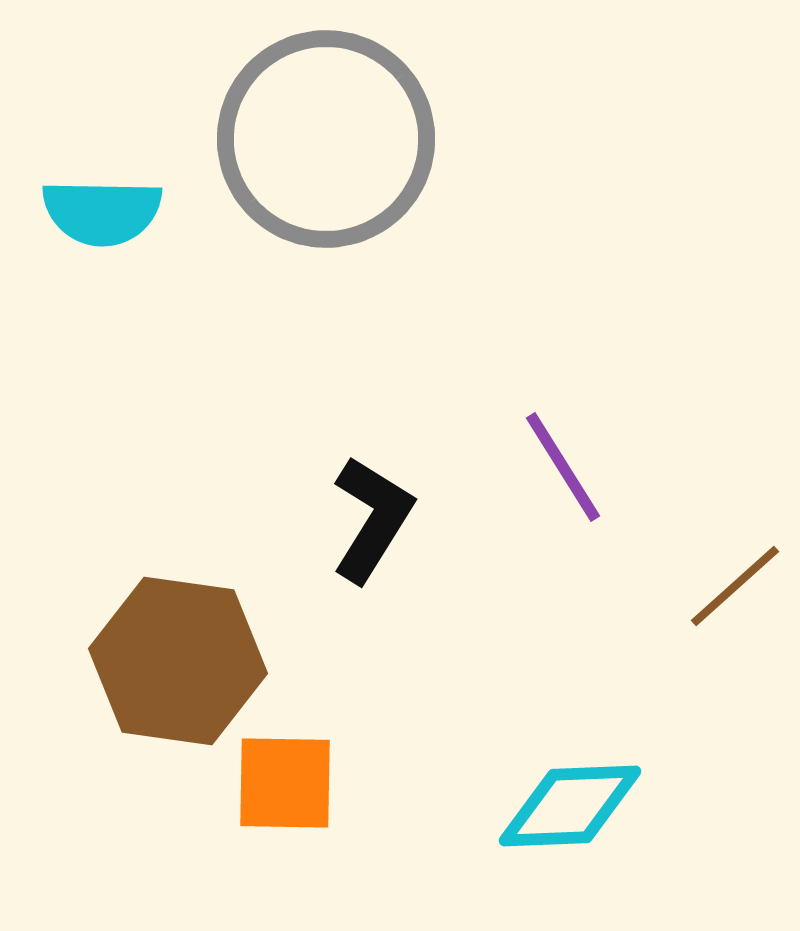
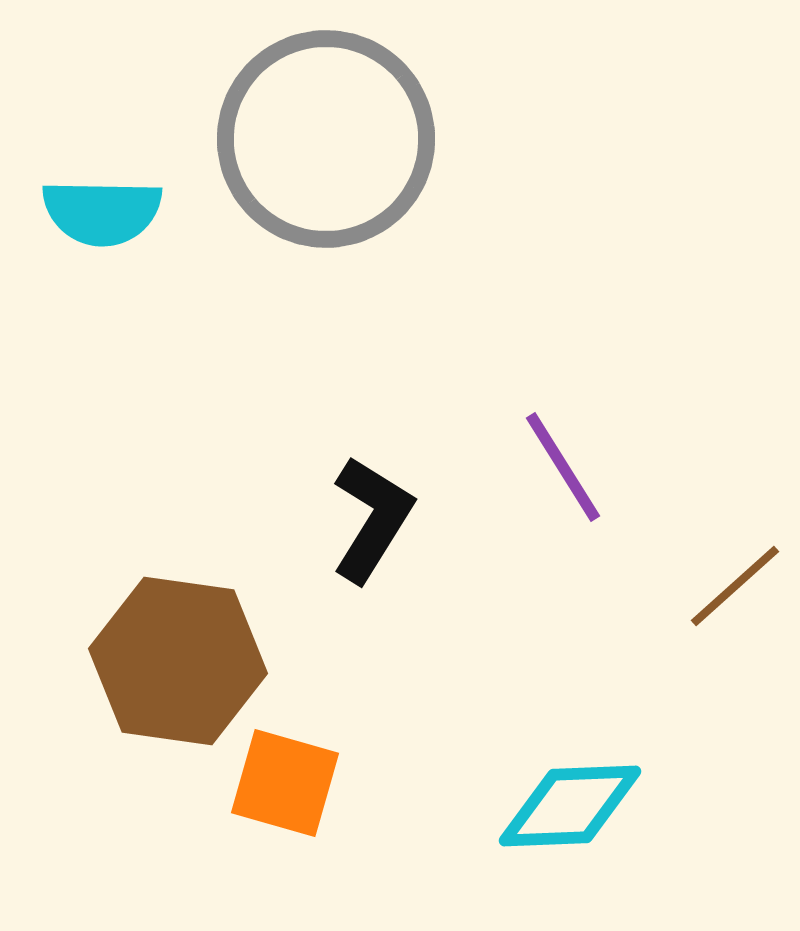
orange square: rotated 15 degrees clockwise
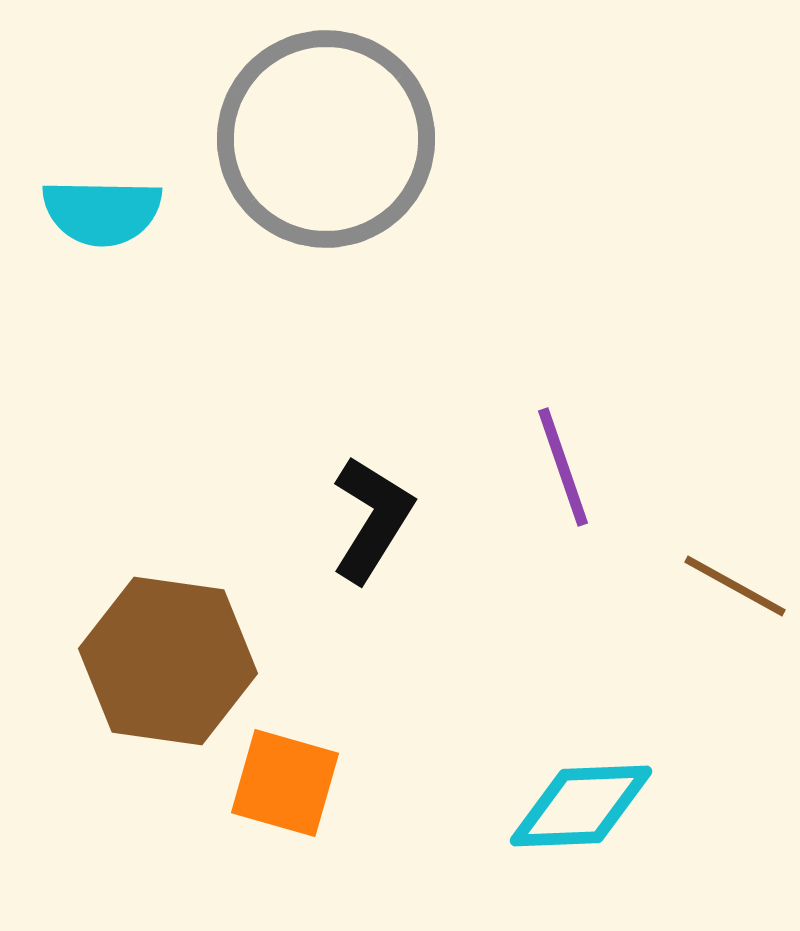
purple line: rotated 13 degrees clockwise
brown line: rotated 71 degrees clockwise
brown hexagon: moved 10 px left
cyan diamond: moved 11 px right
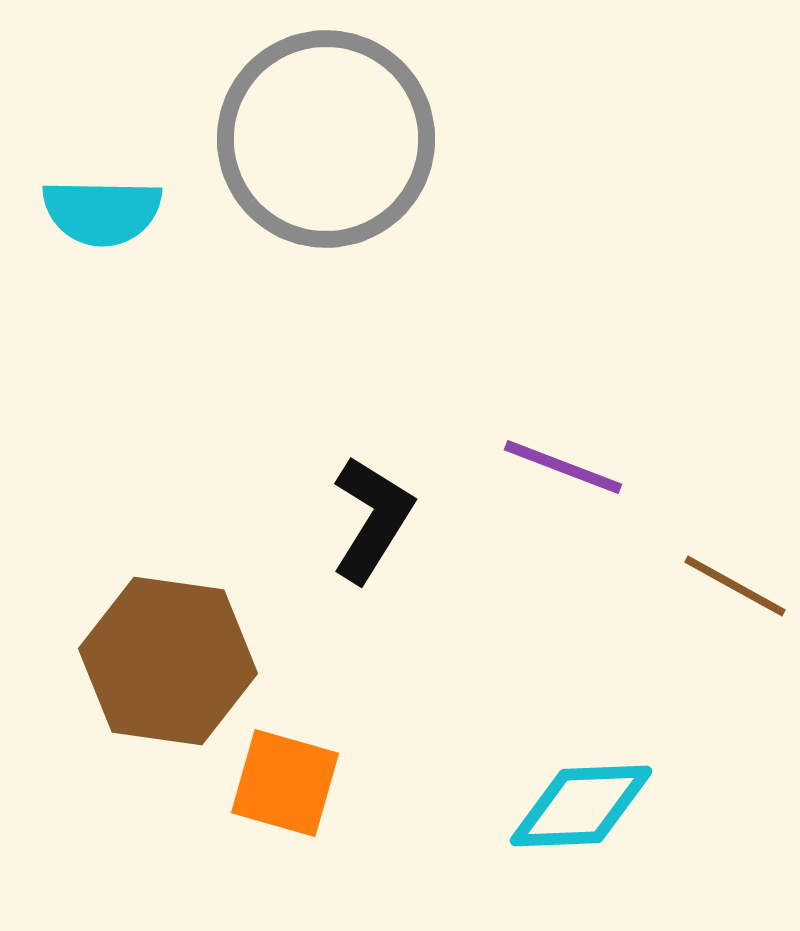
purple line: rotated 50 degrees counterclockwise
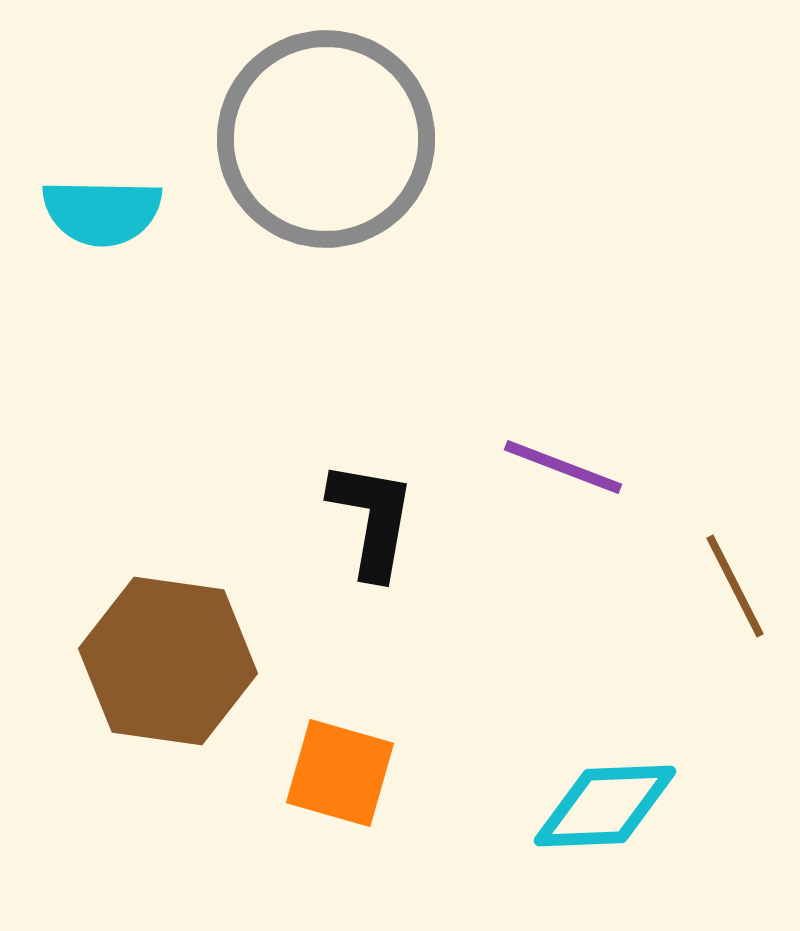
black L-shape: rotated 22 degrees counterclockwise
brown line: rotated 34 degrees clockwise
orange square: moved 55 px right, 10 px up
cyan diamond: moved 24 px right
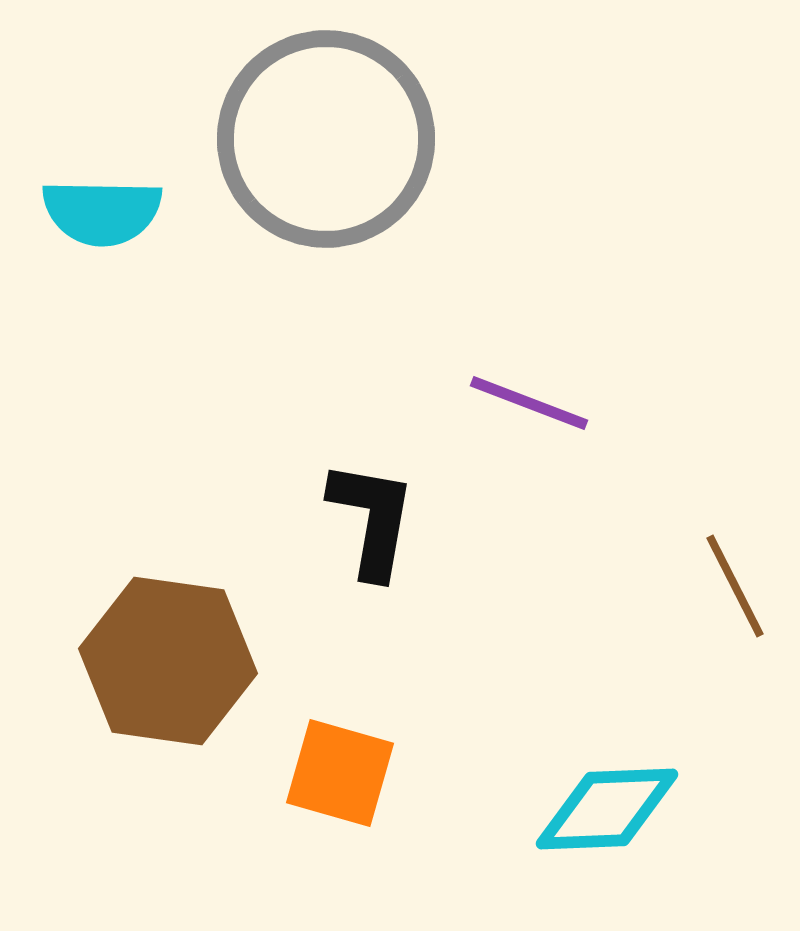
purple line: moved 34 px left, 64 px up
cyan diamond: moved 2 px right, 3 px down
